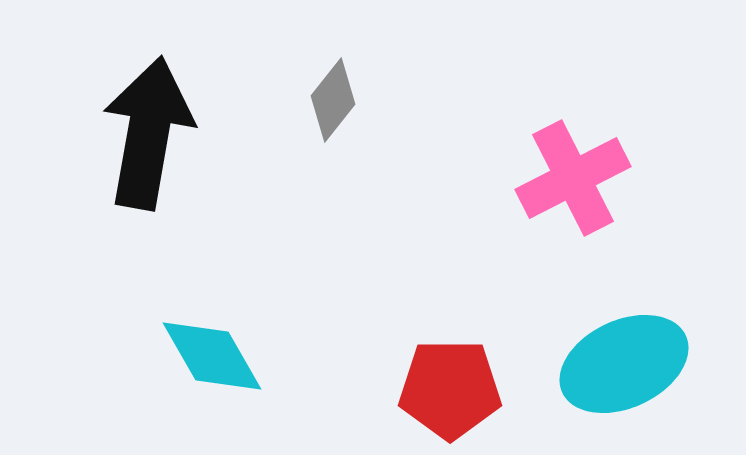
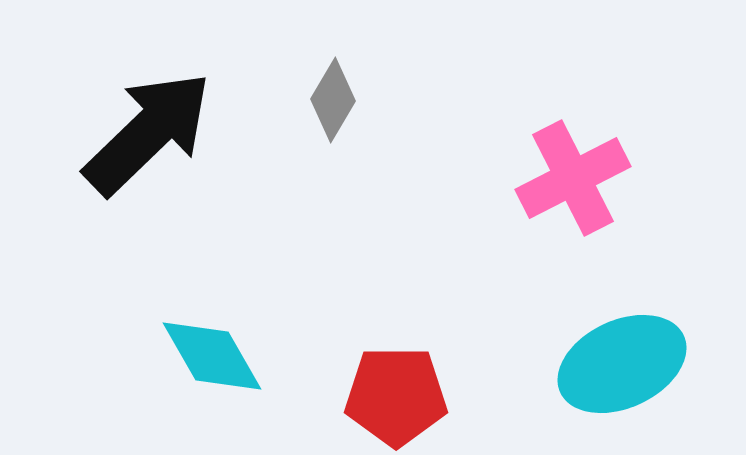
gray diamond: rotated 8 degrees counterclockwise
black arrow: rotated 36 degrees clockwise
cyan ellipse: moved 2 px left
red pentagon: moved 54 px left, 7 px down
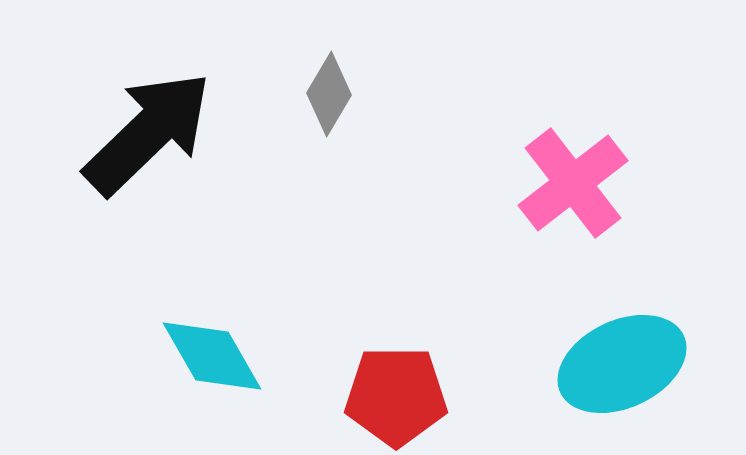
gray diamond: moved 4 px left, 6 px up
pink cross: moved 5 px down; rotated 11 degrees counterclockwise
